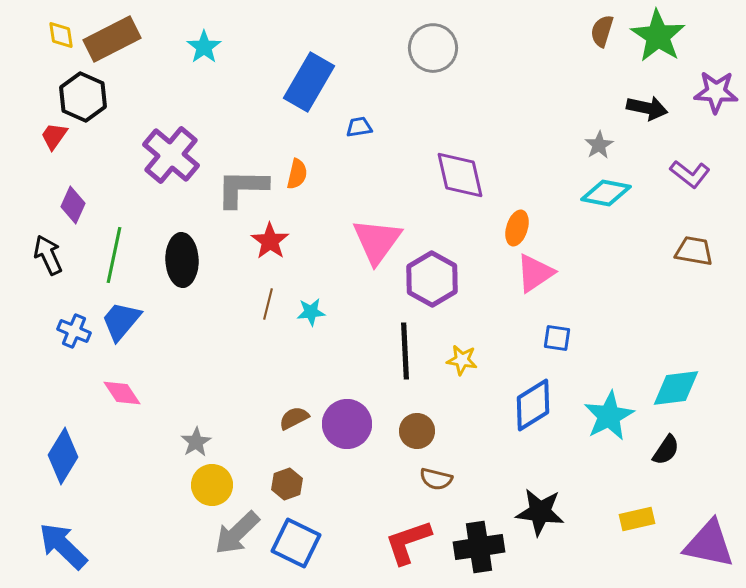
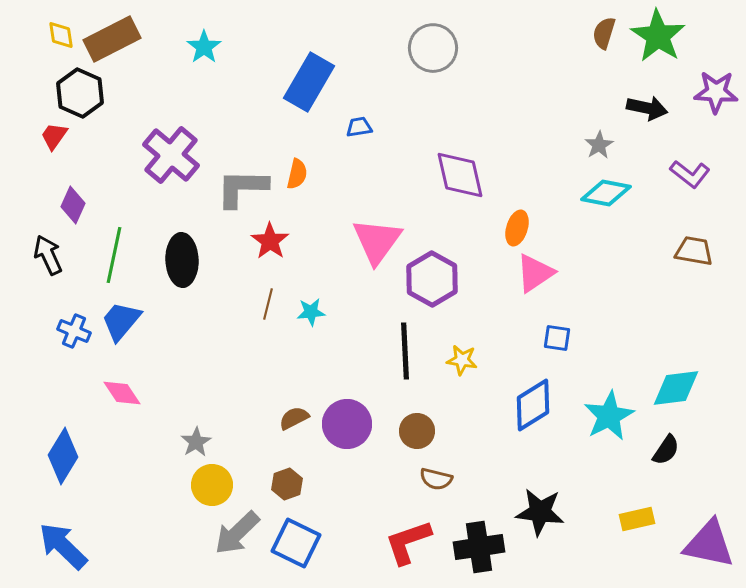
brown semicircle at (602, 31): moved 2 px right, 2 px down
black hexagon at (83, 97): moved 3 px left, 4 px up
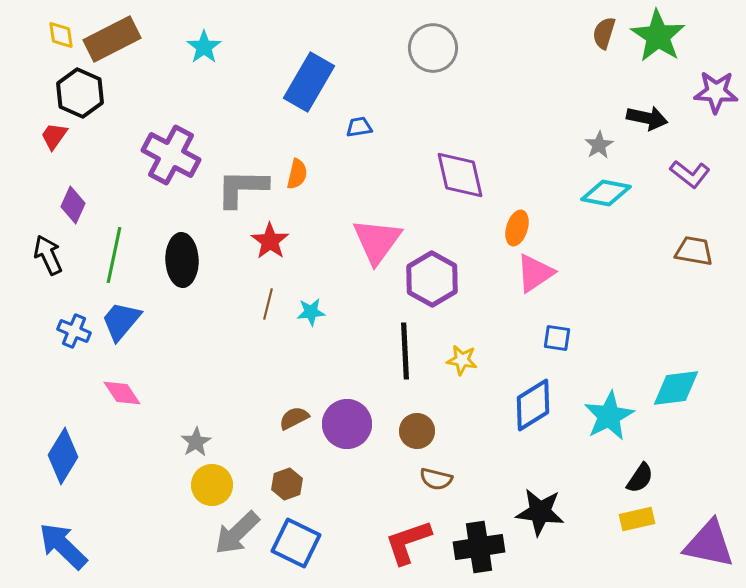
black arrow at (647, 108): moved 10 px down
purple cross at (171, 155): rotated 12 degrees counterclockwise
black semicircle at (666, 450): moved 26 px left, 28 px down
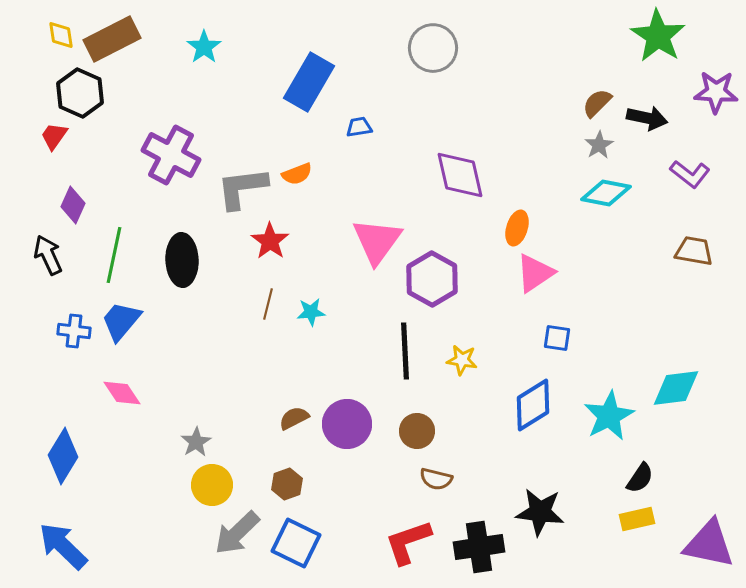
brown semicircle at (604, 33): moved 7 px left, 70 px down; rotated 28 degrees clockwise
orange semicircle at (297, 174): rotated 56 degrees clockwise
gray L-shape at (242, 188): rotated 8 degrees counterclockwise
blue cross at (74, 331): rotated 16 degrees counterclockwise
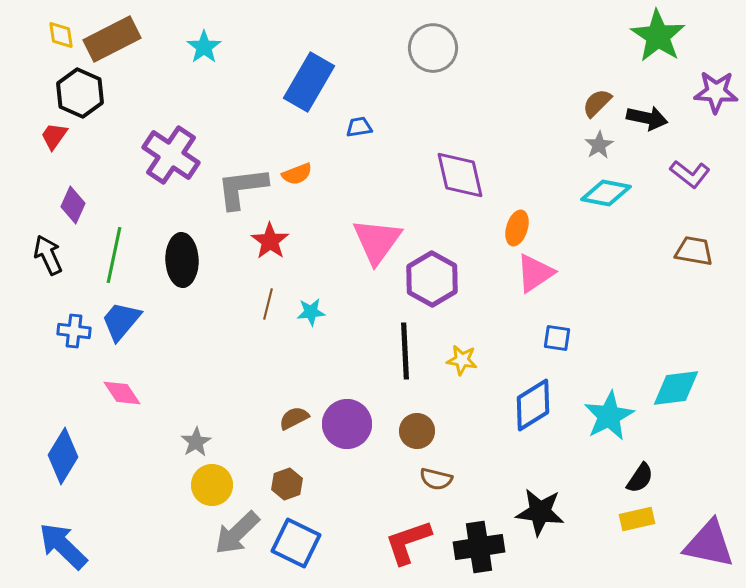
purple cross at (171, 155): rotated 6 degrees clockwise
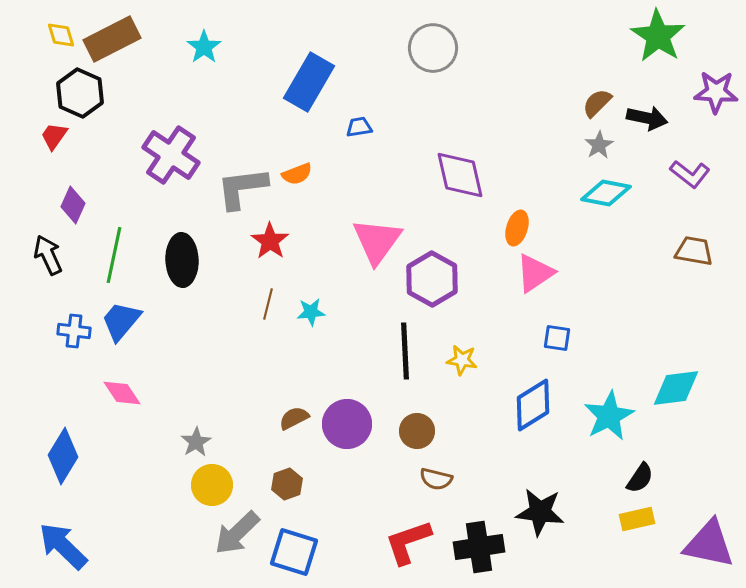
yellow diamond at (61, 35): rotated 8 degrees counterclockwise
blue square at (296, 543): moved 2 px left, 9 px down; rotated 9 degrees counterclockwise
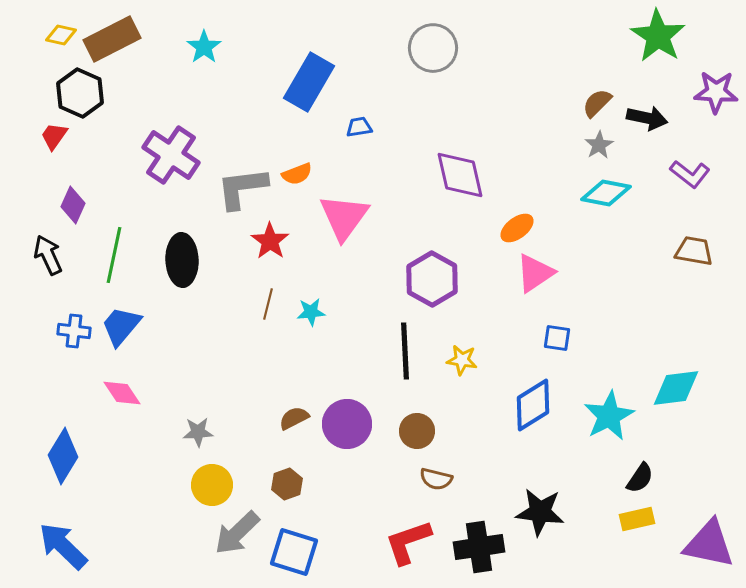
yellow diamond at (61, 35): rotated 60 degrees counterclockwise
orange ellipse at (517, 228): rotated 36 degrees clockwise
pink triangle at (377, 241): moved 33 px left, 24 px up
blue trapezoid at (121, 321): moved 5 px down
gray star at (196, 442): moved 2 px right, 10 px up; rotated 28 degrees clockwise
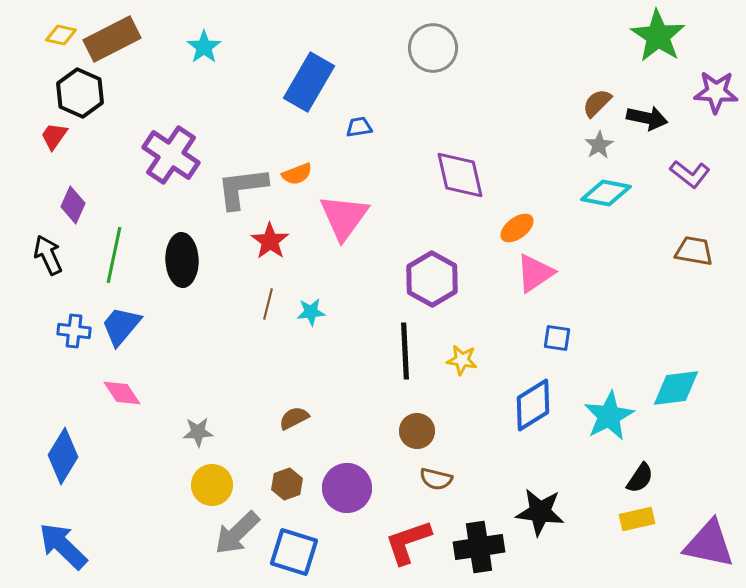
purple circle at (347, 424): moved 64 px down
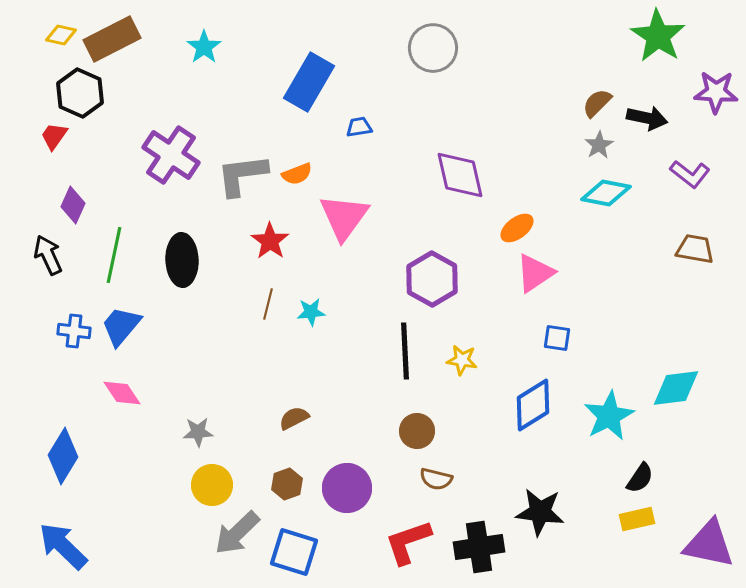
gray L-shape at (242, 188): moved 13 px up
brown trapezoid at (694, 251): moved 1 px right, 2 px up
